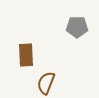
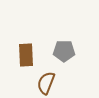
gray pentagon: moved 13 px left, 24 px down
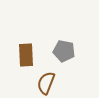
gray pentagon: rotated 10 degrees clockwise
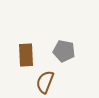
brown semicircle: moved 1 px left, 1 px up
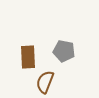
brown rectangle: moved 2 px right, 2 px down
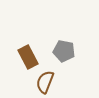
brown rectangle: rotated 25 degrees counterclockwise
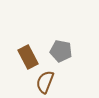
gray pentagon: moved 3 px left
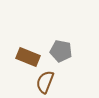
brown rectangle: rotated 40 degrees counterclockwise
